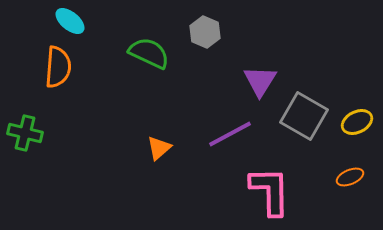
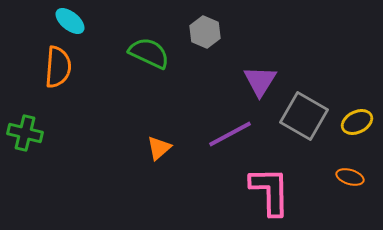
orange ellipse: rotated 40 degrees clockwise
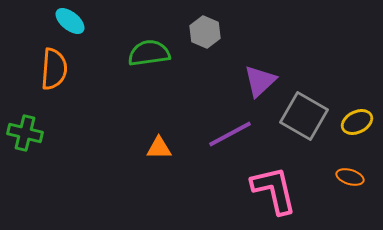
green semicircle: rotated 33 degrees counterclockwise
orange semicircle: moved 4 px left, 2 px down
purple triangle: rotated 15 degrees clockwise
orange triangle: rotated 40 degrees clockwise
pink L-shape: moved 4 px right, 1 px up; rotated 12 degrees counterclockwise
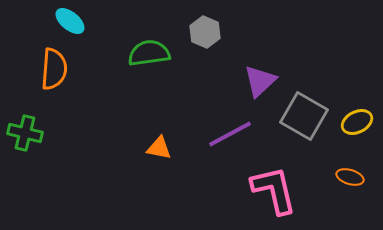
orange triangle: rotated 12 degrees clockwise
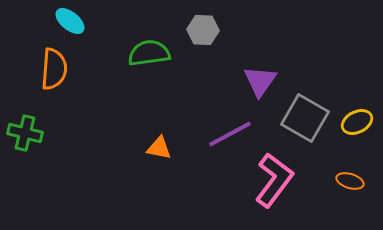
gray hexagon: moved 2 px left, 2 px up; rotated 20 degrees counterclockwise
purple triangle: rotated 12 degrees counterclockwise
gray square: moved 1 px right, 2 px down
orange ellipse: moved 4 px down
pink L-shape: moved 10 px up; rotated 50 degrees clockwise
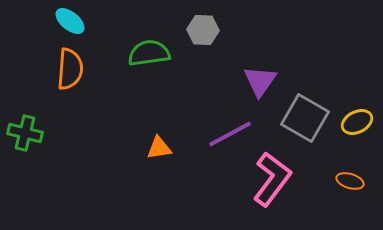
orange semicircle: moved 16 px right
orange triangle: rotated 20 degrees counterclockwise
pink L-shape: moved 2 px left, 1 px up
